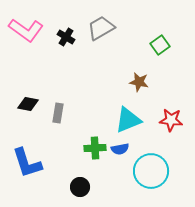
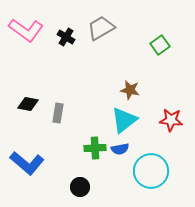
brown star: moved 9 px left, 8 px down
cyan triangle: moved 4 px left; rotated 16 degrees counterclockwise
blue L-shape: rotated 32 degrees counterclockwise
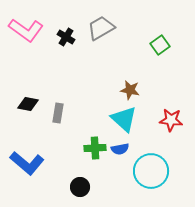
cyan triangle: moved 1 px up; rotated 40 degrees counterclockwise
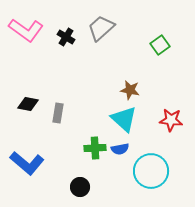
gray trapezoid: rotated 12 degrees counterclockwise
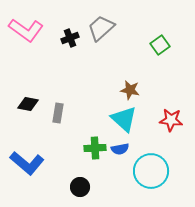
black cross: moved 4 px right, 1 px down; rotated 36 degrees clockwise
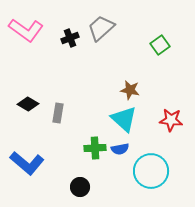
black diamond: rotated 20 degrees clockwise
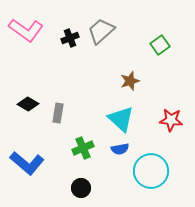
gray trapezoid: moved 3 px down
brown star: moved 9 px up; rotated 30 degrees counterclockwise
cyan triangle: moved 3 px left
green cross: moved 12 px left; rotated 20 degrees counterclockwise
black circle: moved 1 px right, 1 px down
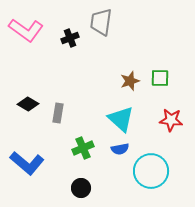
gray trapezoid: moved 9 px up; rotated 40 degrees counterclockwise
green square: moved 33 px down; rotated 36 degrees clockwise
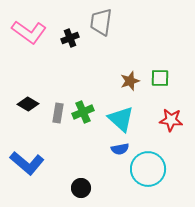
pink L-shape: moved 3 px right, 2 px down
green cross: moved 36 px up
cyan circle: moved 3 px left, 2 px up
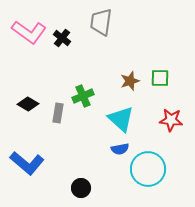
black cross: moved 8 px left; rotated 30 degrees counterclockwise
green cross: moved 16 px up
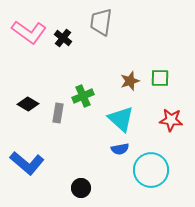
black cross: moved 1 px right
cyan circle: moved 3 px right, 1 px down
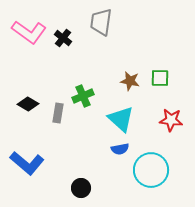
brown star: rotated 30 degrees clockwise
